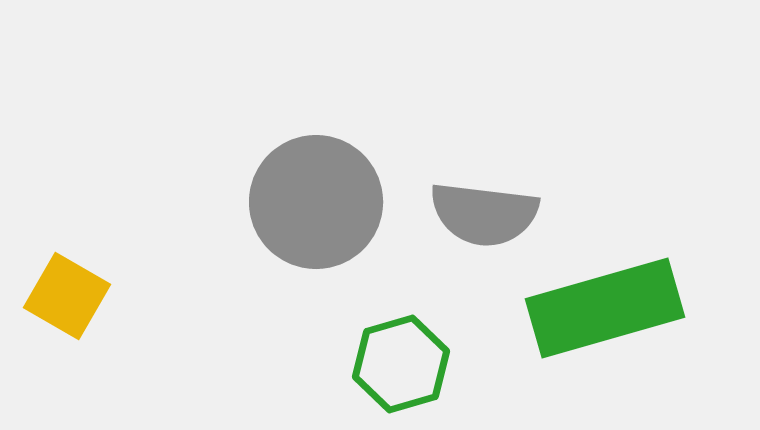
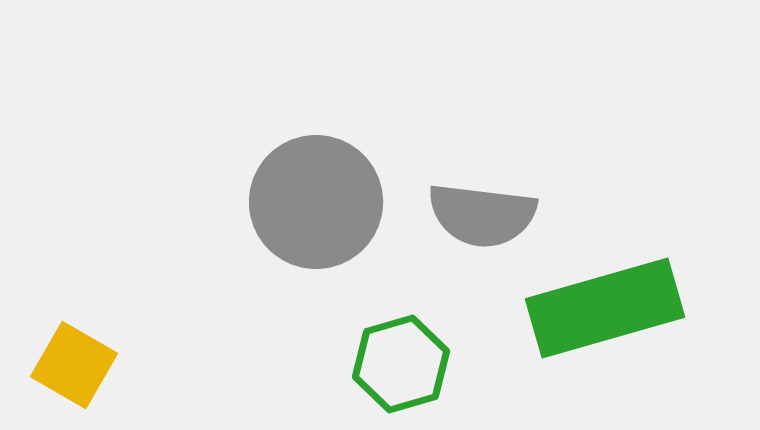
gray semicircle: moved 2 px left, 1 px down
yellow square: moved 7 px right, 69 px down
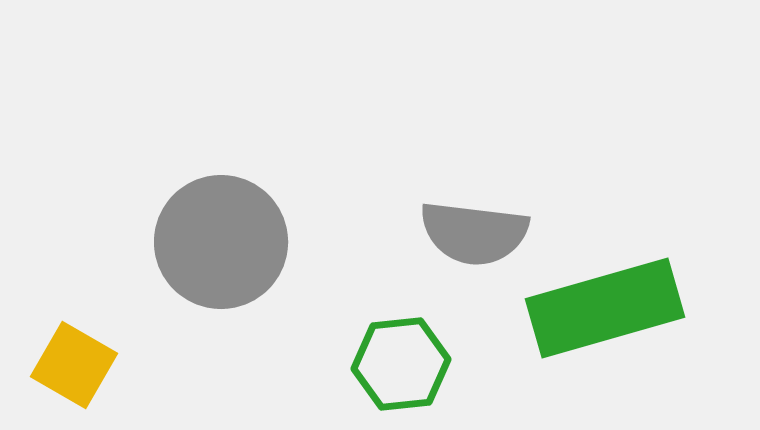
gray circle: moved 95 px left, 40 px down
gray semicircle: moved 8 px left, 18 px down
green hexagon: rotated 10 degrees clockwise
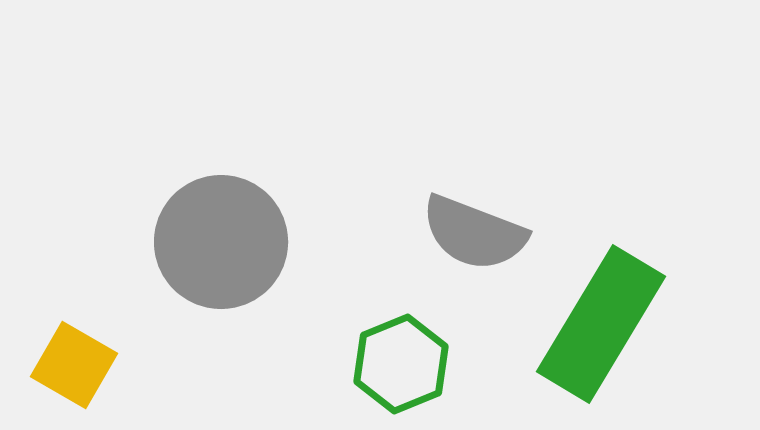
gray semicircle: rotated 14 degrees clockwise
green rectangle: moved 4 px left, 16 px down; rotated 43 degrees counterclockwise
green hexagon: rotated 16 degrees counterclockwise
